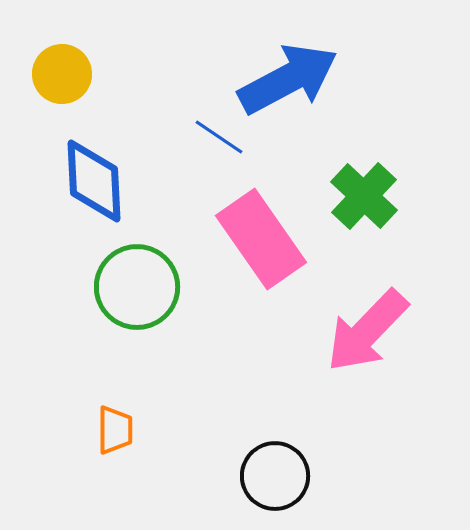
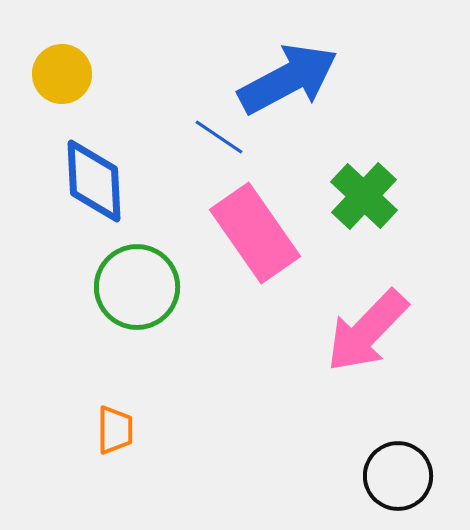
pink rectangle: moved 6 px left, 6 px up
black circle: moved 123 px right
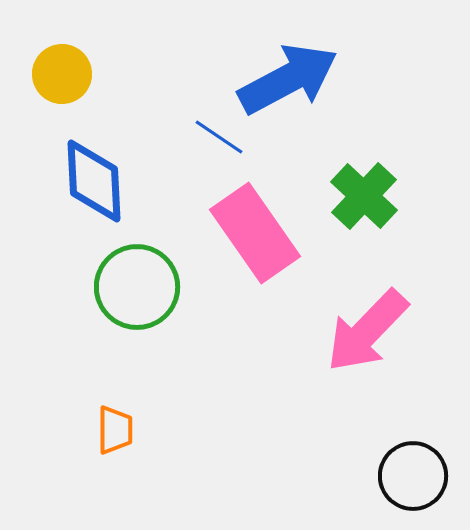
black circle: moved 15 px right
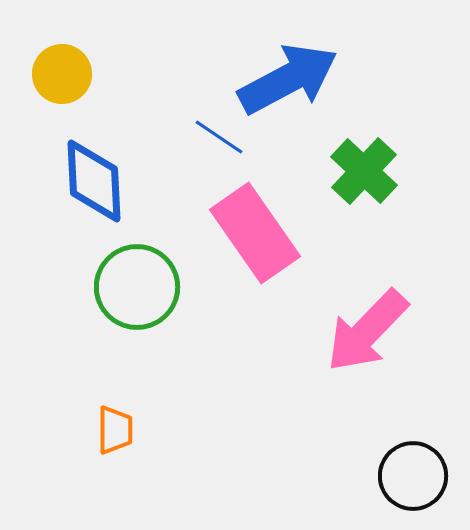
green cross: moved 25 px up
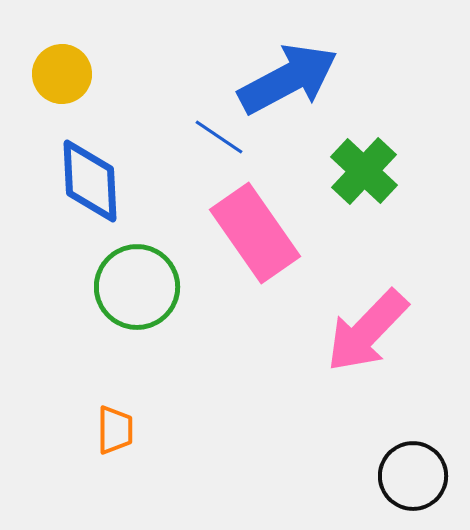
blue diamond: moved 4 px left
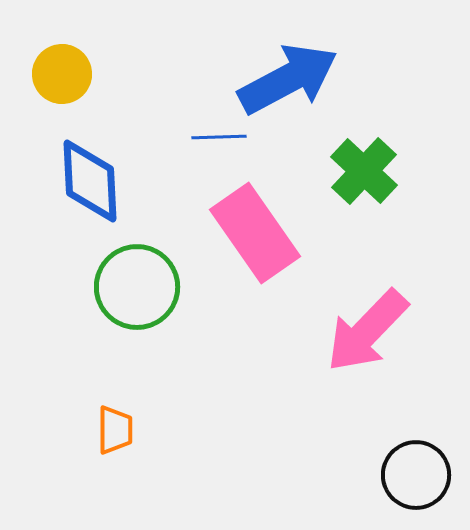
blue line: rotated 36 degrees counterclockwise
black circle: moved 3 px right, 1 px up
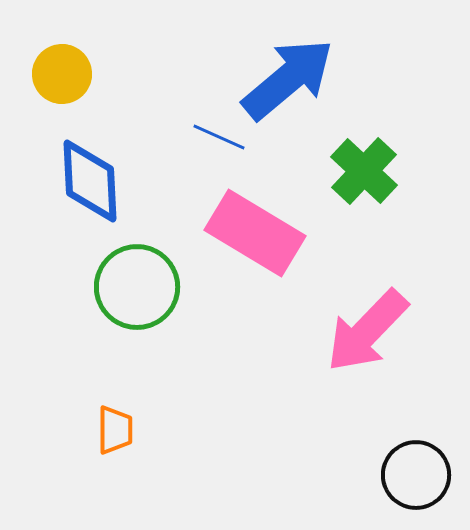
blue arrow: rotated 12 degrees counterclockwise
blue line: rotated 26 degrees clockwise
pink rectangle: rotated 24 degrees counterclockwise
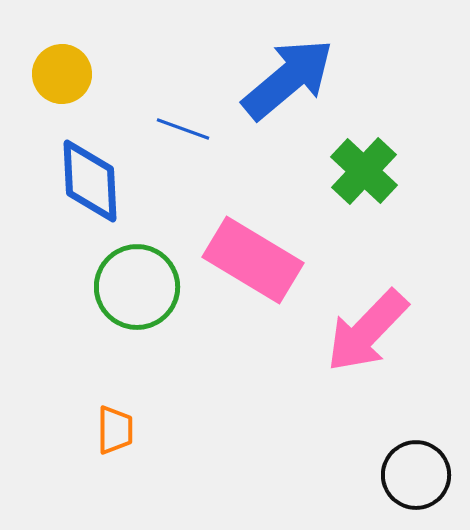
blue line: moved 36 px left, 8 px up; rotated 4 degrees counterclockwise
pink rectangle: moved 2 px left, 27 px down
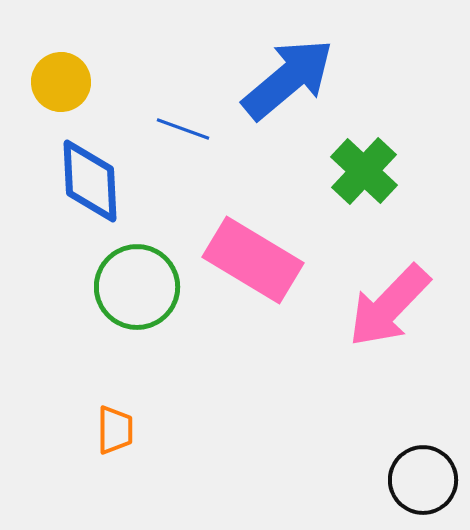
yellow circle: moved 1 px left, 8 px down
pink arrow: moved 22 px right, 25 px up
black circle: moved 7 px right, 5 px down
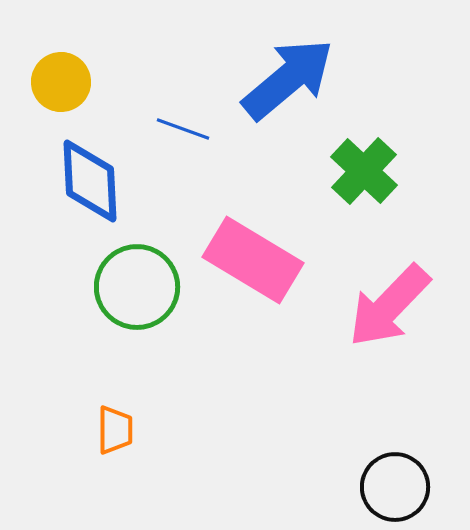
black circle: moved 28 px left, 7 px down
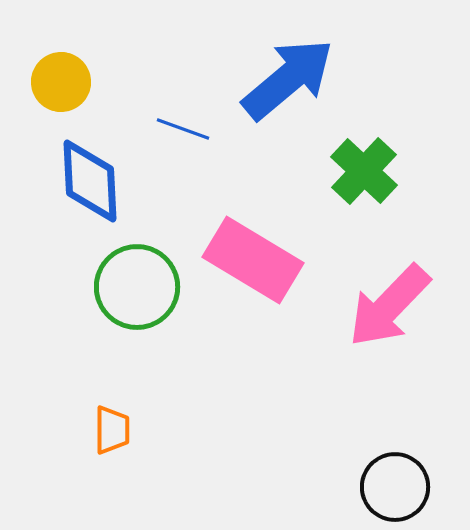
orange trapezoid: moved 3 px left
